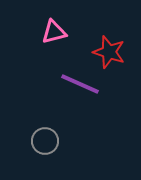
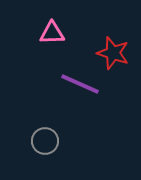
pink triangle: moved 2 px left, 1 px down; rotated 12 degrees clockwise
red star: moved 4 px right, 1 px down
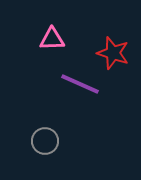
pink triangle: moved 6 px down
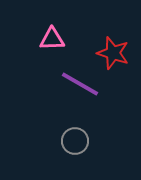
purple line: rotated 6 degrees clockwise
gray circle: moved 30 px right
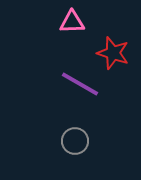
pink triangle: moved 20 px right, 17 px up
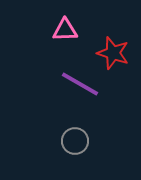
pink triangle: moved 7 px left, 8 px down
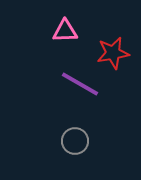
pink triangle: moved 1 px down
red star: rotated 28 degrees counterclockwise
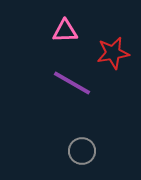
purple line: moved 8 px left, 1 px up
gray circle: moved 7 px right, 10 px down
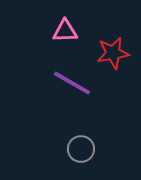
gray circle: moved 1 px left, 2 px up
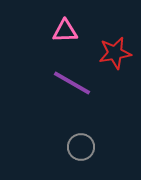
red star: moved 2 px right
gray circle: moved 2 px up
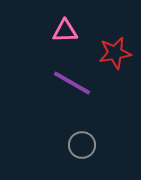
gray circle: moved 1 px right, 2 px up
